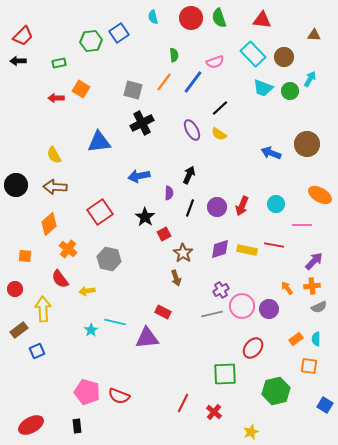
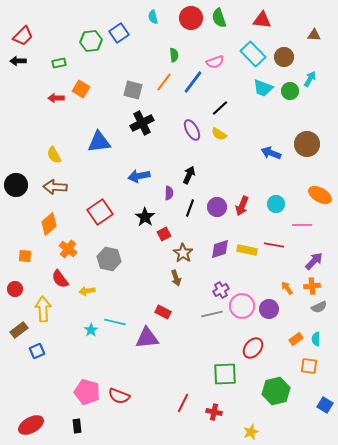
red cross at (214, 412): rotated 28 degrees counterclockwise
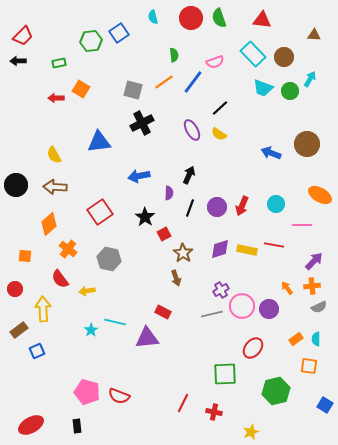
orange line at (164, 82): rotated 18 degrees clockwise
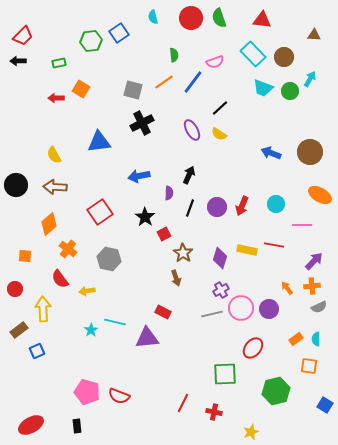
brown circle at (307, 144): moved 3 px right, 8 px down
purple diamond at (220, 249): moved 9 px down; rotated 55 degrees counterclockwise
pink circle at (242, 306): moved 1 px left, 2 px down
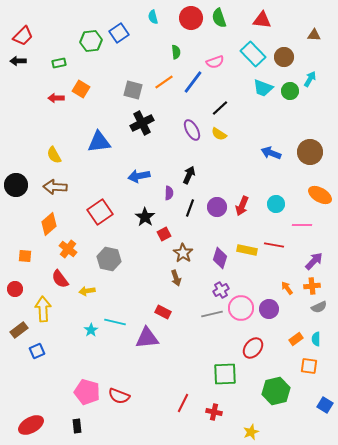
green semicircle at (174, 55): moved 2 px right, 3 px up
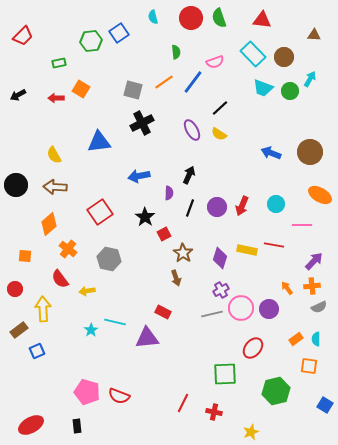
black arrow at (18, 61): moved 34 px down; rotated 28 degrees counterclockwise
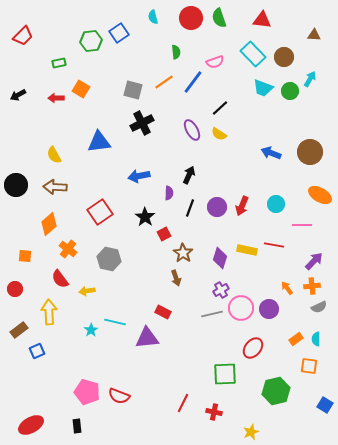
yellow arrow at (43, 309): moved 6 px right, 3 px down
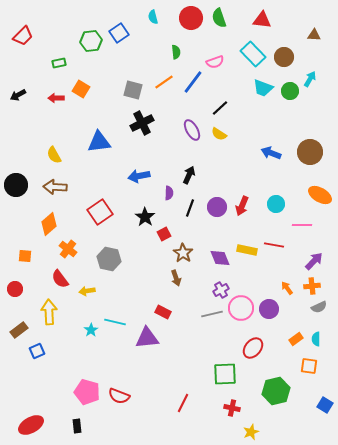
purple diamond at (220, 258): rotated 40 degrees counterclockwise
red cross at (214, 412): moved 18 px right, 4 px up
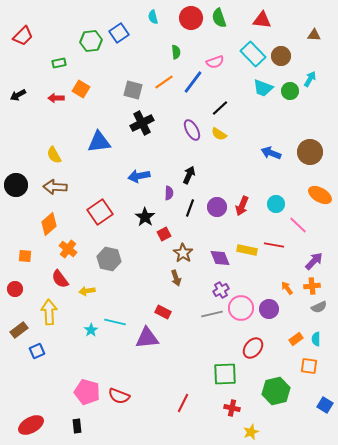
brown circle at (284, 57): moved 3 px left, 1 px up
pink line at (302, 225): moved 4 px left; rotated 42 degrees clockwise
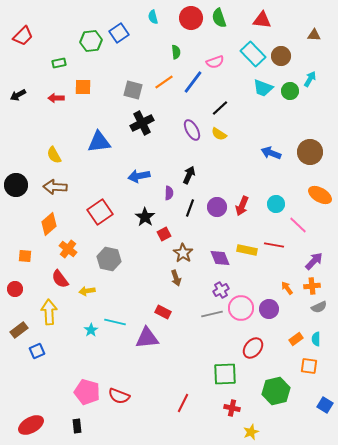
orange square at (81, 89): moved 2 px right, 2 px up; rotated 30 degrees counterclockwise
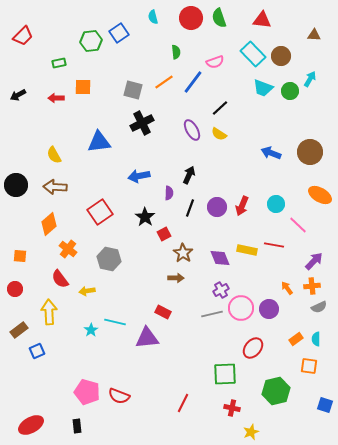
orange square at (25, 256): moved 5 px left
brown arrow at (176, 278): rotated 70 degrees counterclockwise
blue square at (325, 405): rotated 14 degrees counterclockwise
